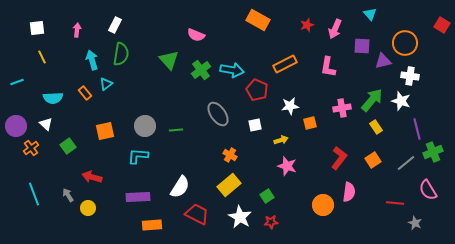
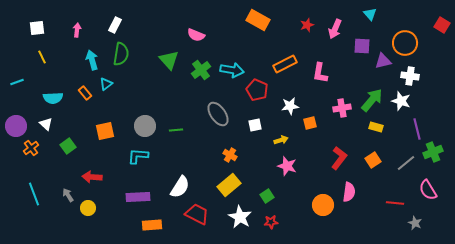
pink L-shape at (328, 67): moved 8 px left, 6 px down
yellow rectangle at (376, 127): rotated 40 degrees counterclockwise
red arrow at (92, 177): rotated 12 degrees counterclockwise
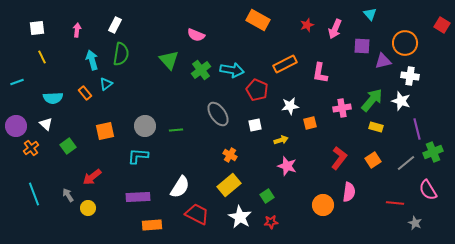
red arrow at (92, 177): rotated 42 degrees counterclockwise
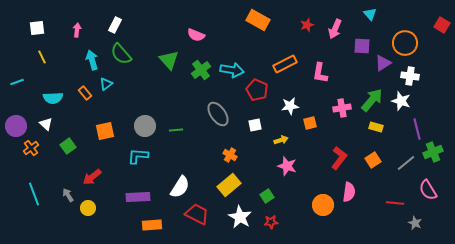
green semicircle at (121, 54): rotated 130 degrees clockwise
purple triangle at (383, 61): moved 2 px down; rotated 18 degrees counterclockwise
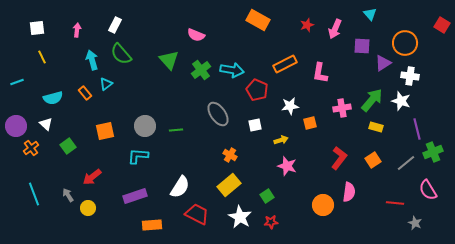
cyan semicircle at (53, 98): rotated 12 degrees counterclockwise
purple rectangle at (138, 197): moved 3 px left, 1 px up; rotated 15 degrees counterclockwise
